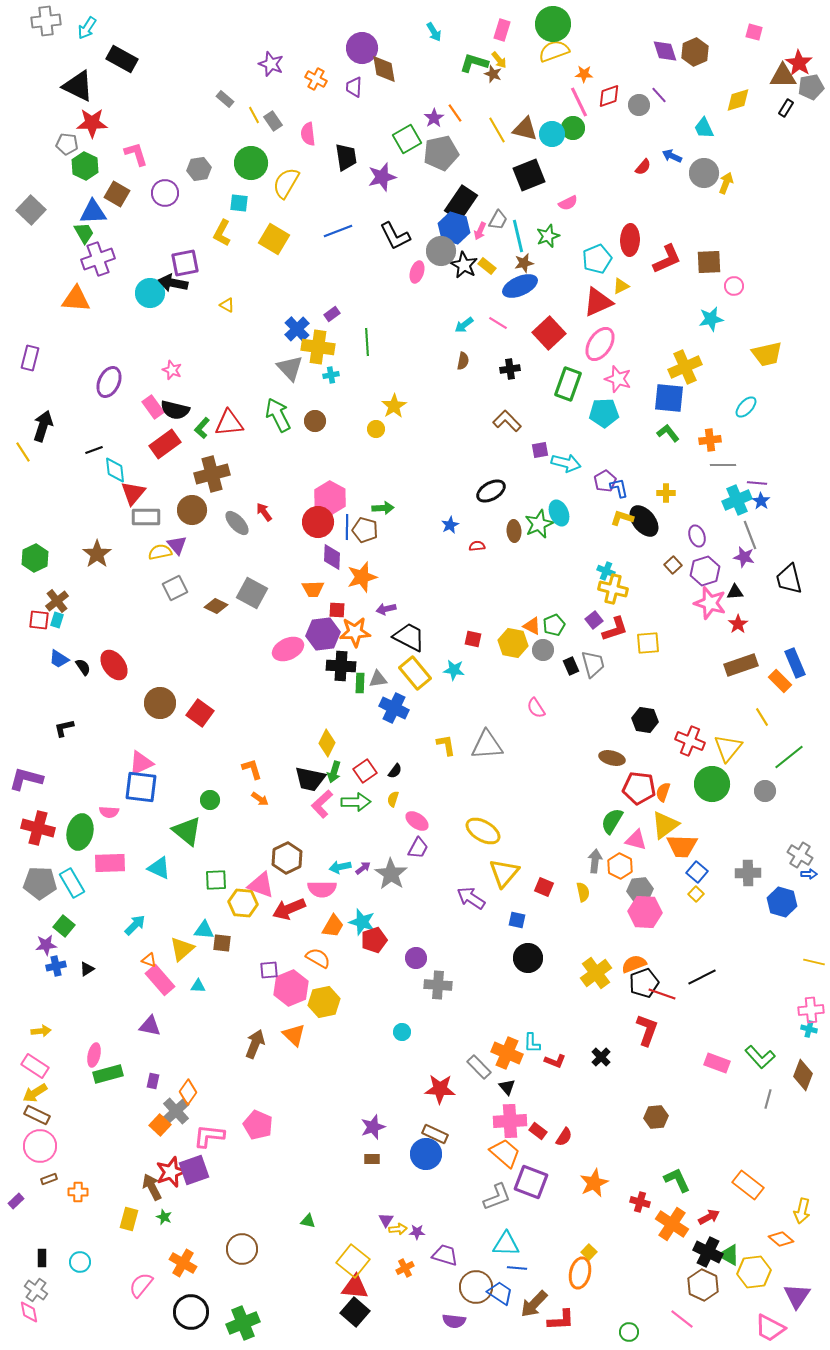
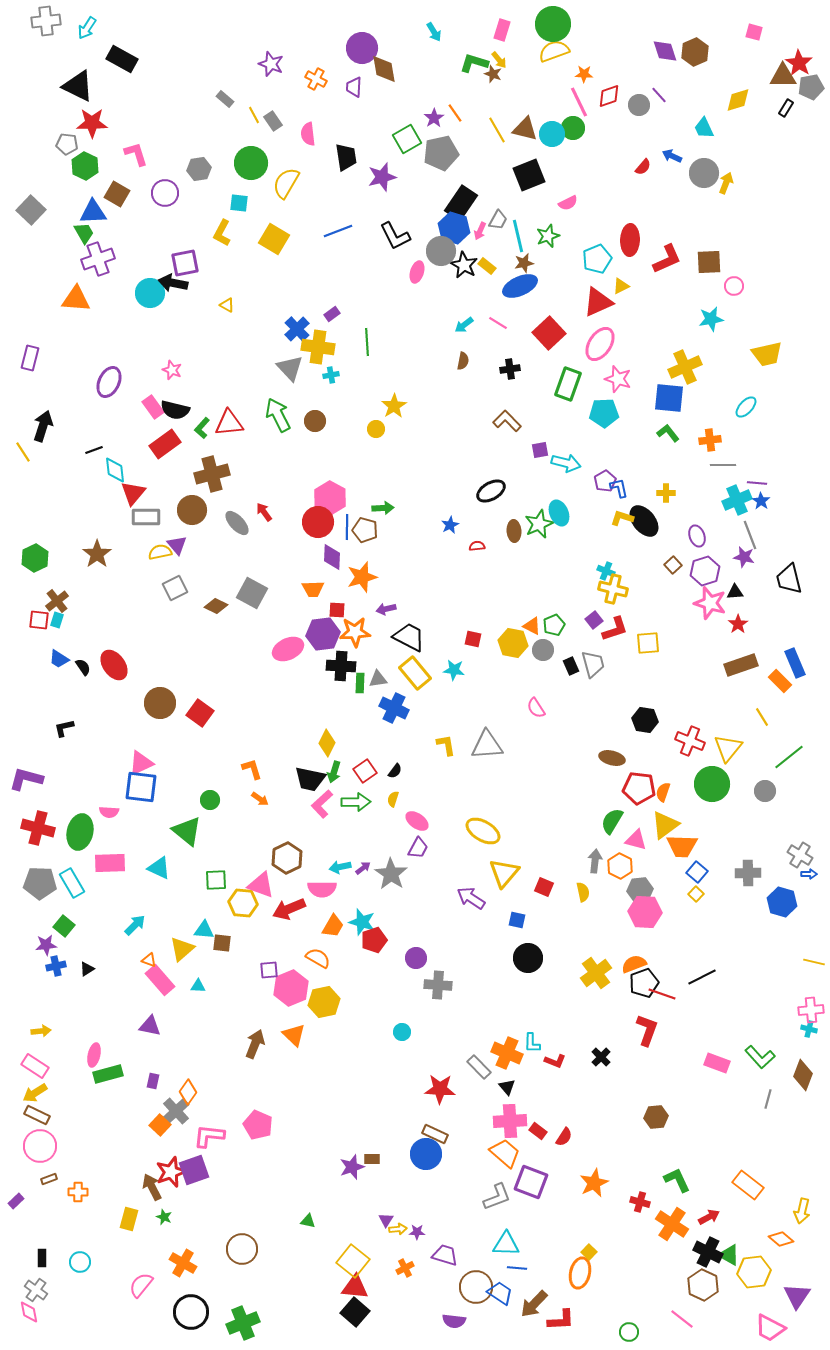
purple star at (373, 1127): moved 21 px left, 40 px down
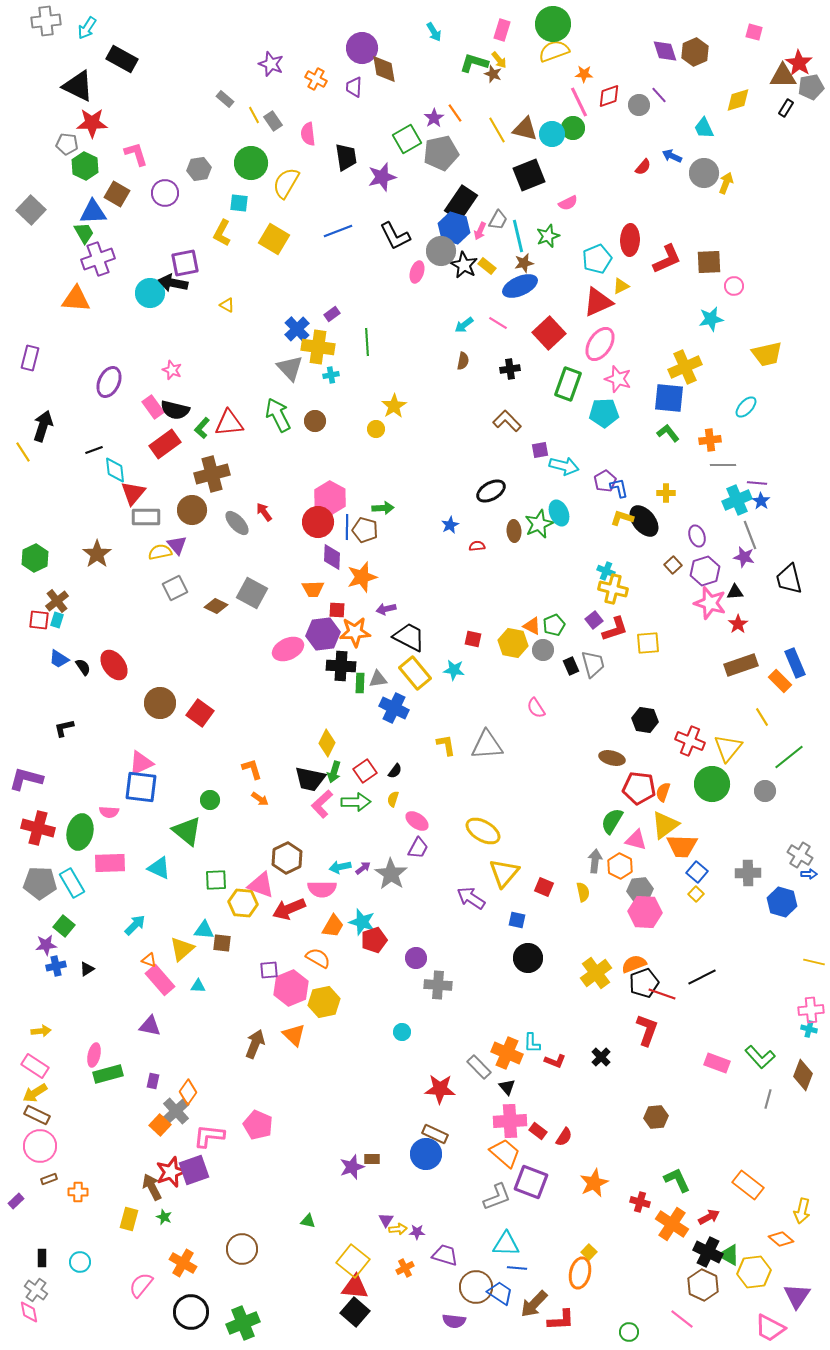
cyan arrow at (566, 463): moved 2 px left, 3 px down
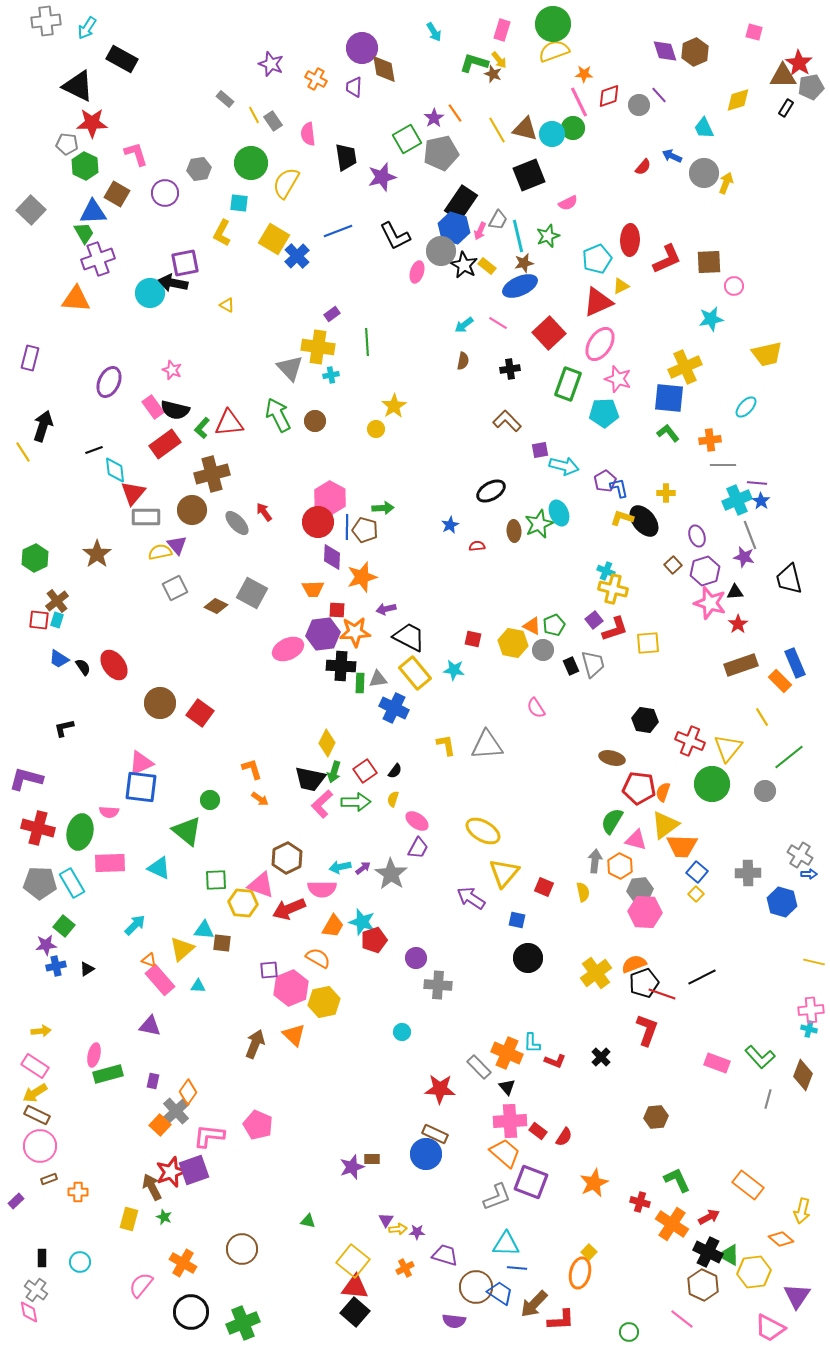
blue cross at (297, 329): moved 73 px up
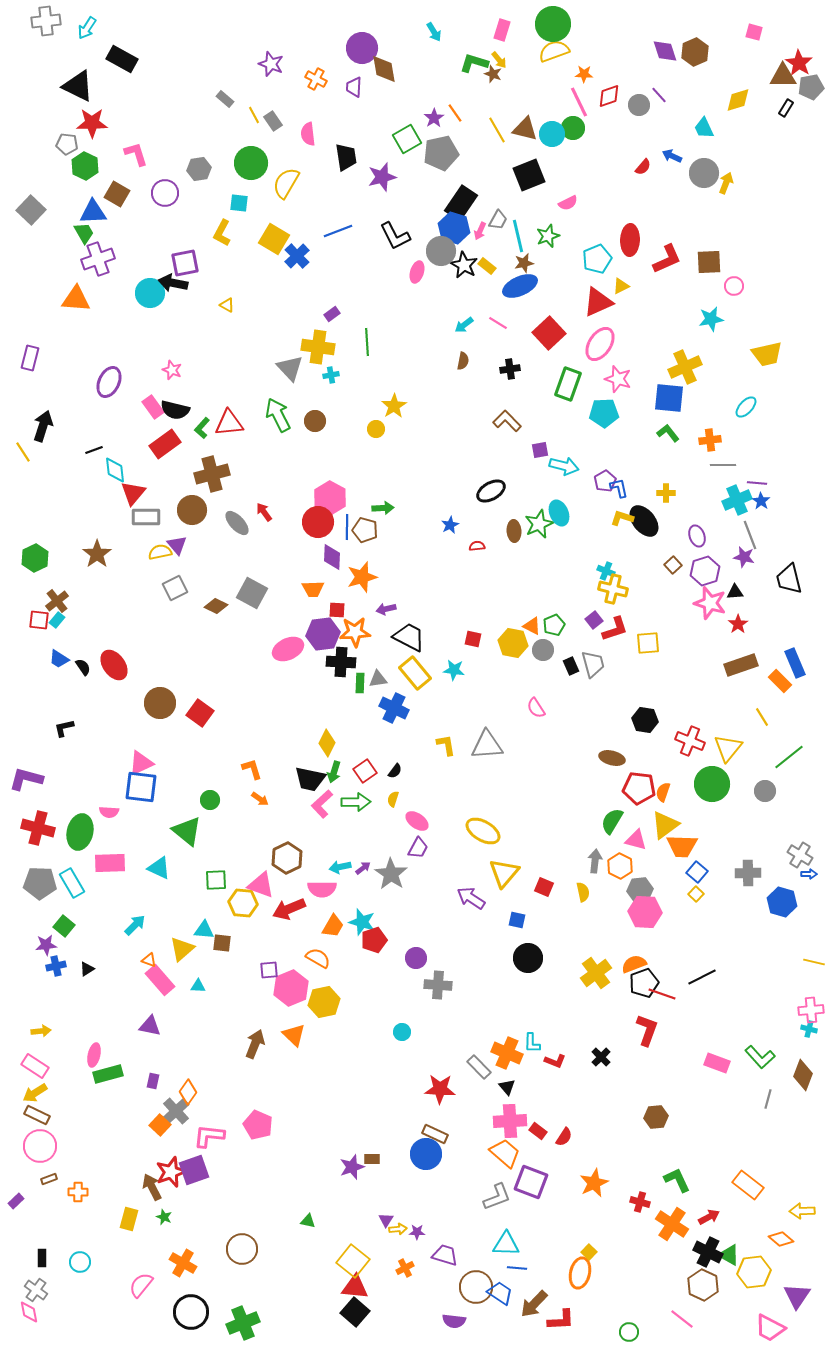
cyan rectangle at (57, 620): rotated 21 degrees clockwise
black cross at (341, 666): moved 4 px up
yellow arrow at (802, 1211): rotated 75 degrees clockwise
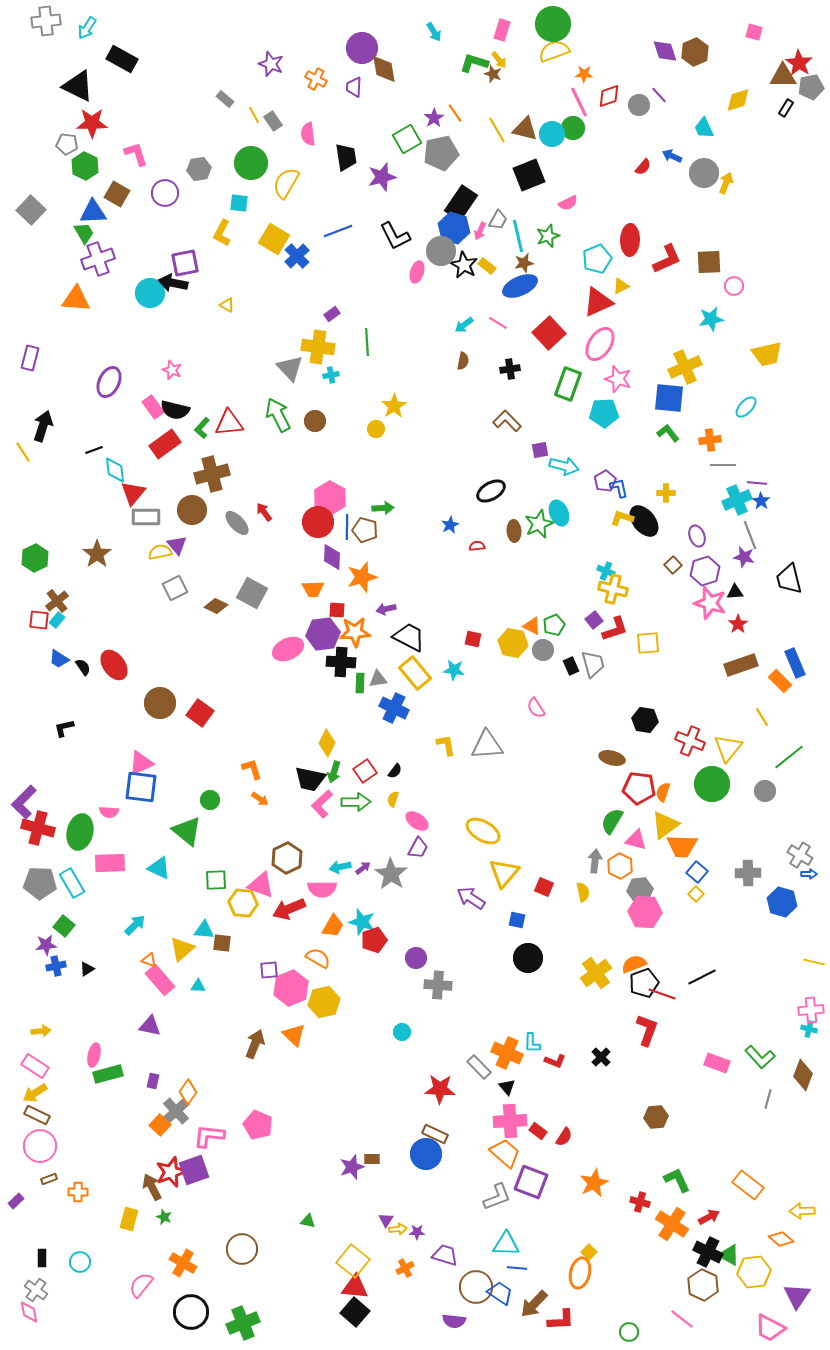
purple L-shape at (26, 779): moved 2 px left, 23 px down; rotated 60 degrees counterclockwise
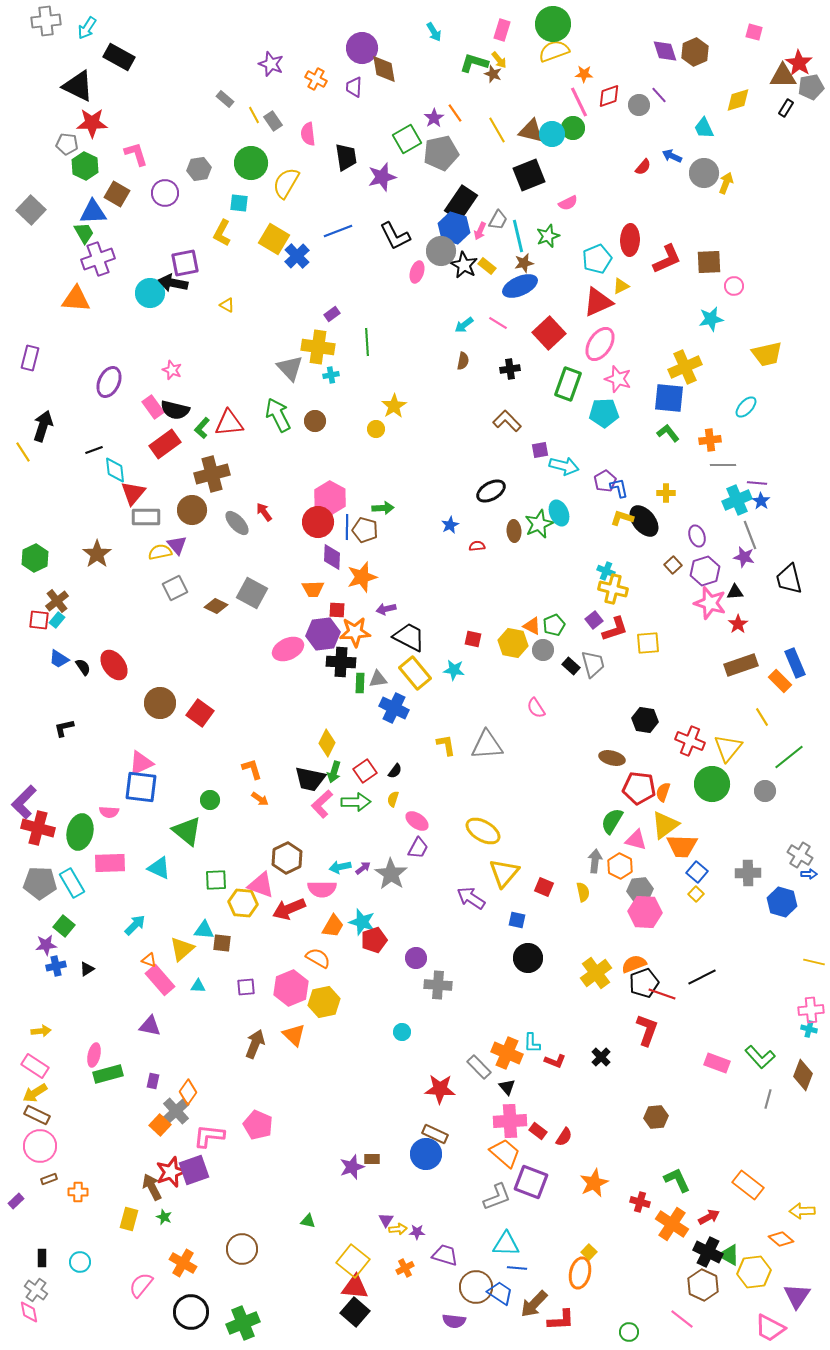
black rectangle at (122, 59): moved 3 px left, 2 px up
brown triangle at (525, 129): moved 6 px right, 2 px down
black rectangle at (571, 666): rotated 24 degrees counterclockwise
purple square at (269, 970): moved 23 px left, 17 px down
